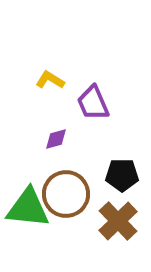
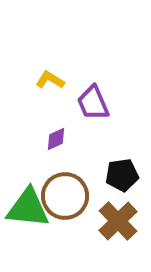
purple diamond: rotated 10 degrees counterclockwise
black pentagon: rotated 8 degrees counterclockwise
brown circle: moved 1 px left, 2 px down
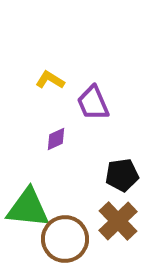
brown circle: moved 43 px down
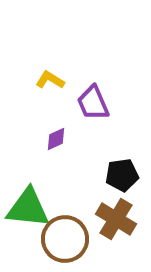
brown cross: moved 2 px left, 2 px up; rotated 15 degrees counterclockwise
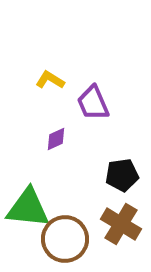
brown cross: moved 5 px right, 5 px down
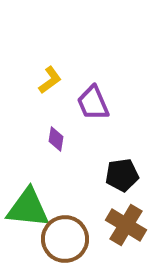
yellow L-shape: rotated 112 degrees clockwise
purple diamond: rotated 55 degrees counterclockwise
brown cross: moved 5 px right, 1 px down
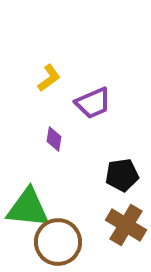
yellow L-shape: moved 1 px left, 2 px up
purple trapezoid: rotated 90 degrees counterclockwise
purple diamond: moved 2 px left
brown circle: moved 7 px left, 3 px down
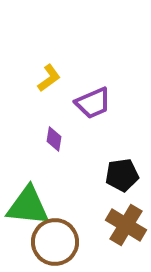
green triangle: moved 2 px up
brown circle: moved 3 px left
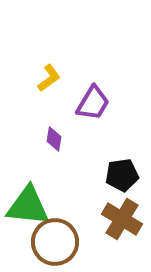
purple trapezoid: rotated 36 degrees counterclockwise
brown cross: moved 4 px left, 6 px up
